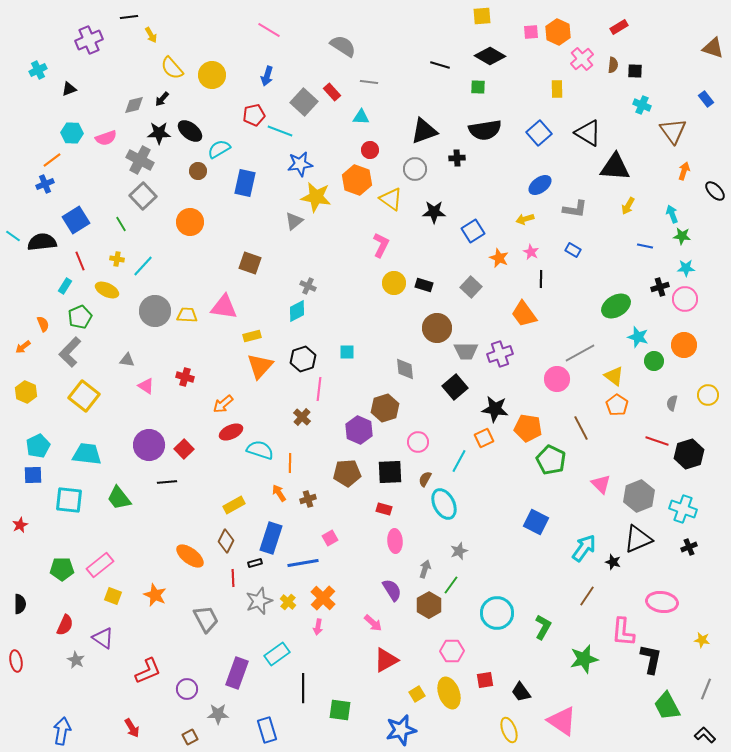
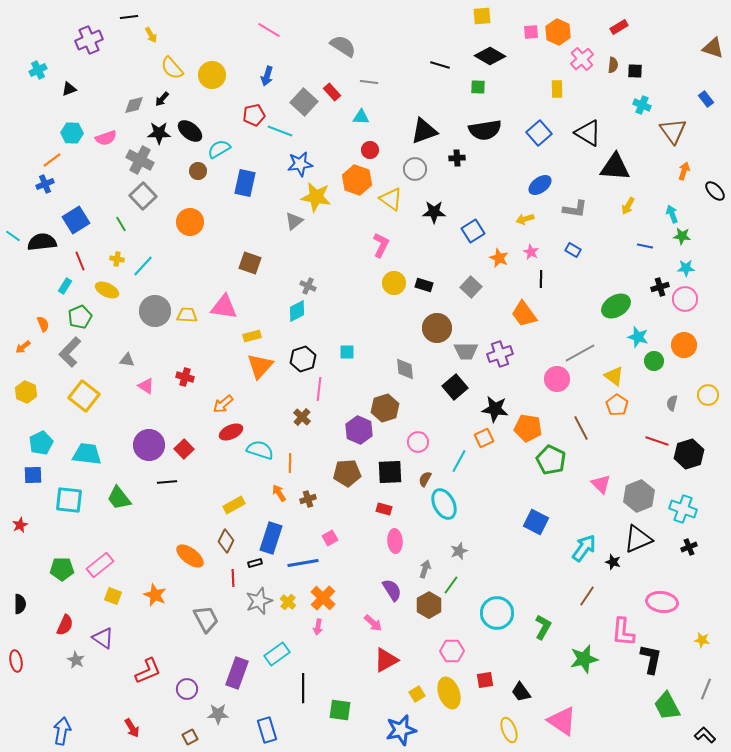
cyan pentagon at (38, 446): moved 3 px right, 3 px up
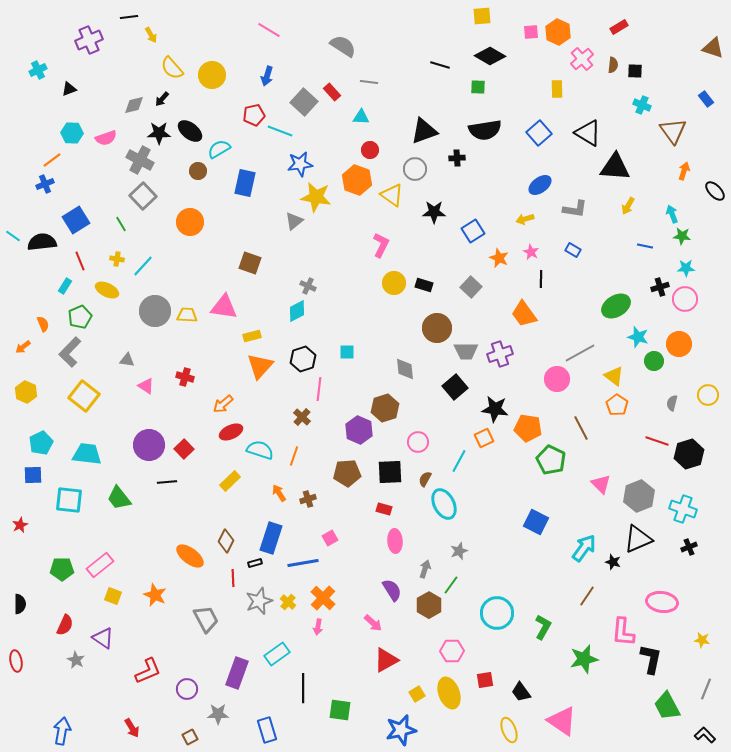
yellow triangle at (391, 199): moved 1 px right, 4 px up
orange circle at (684, 345): moved 5 px left, 1 px up
orange line at (290, 463): moved 4 px right, 7 px up; rotated 18 degrees clockwise
yellow rectangle at (234, 505): moved 4 px left, 24 px up; rotated 15 degrees counterclockwise
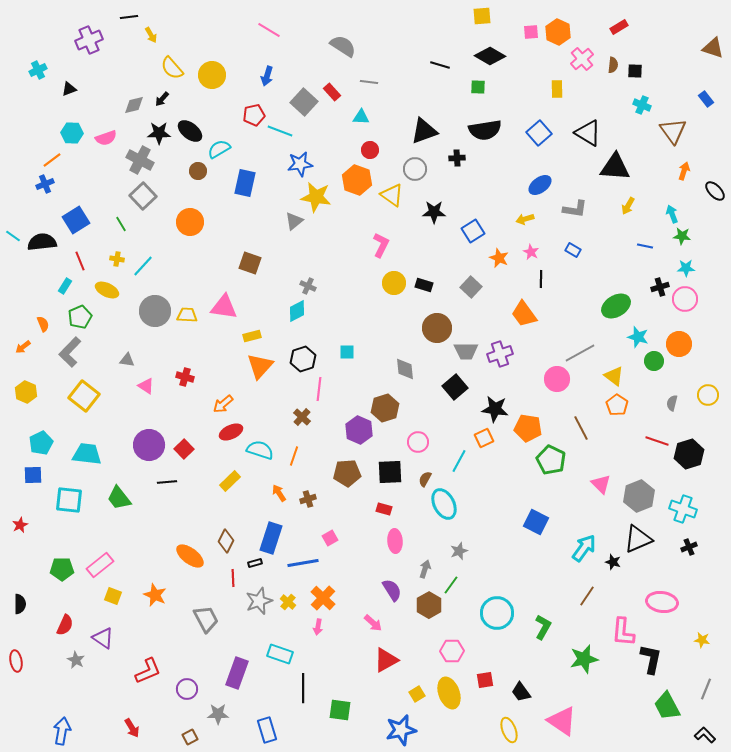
cyan rectangle at (277, 654): moved 3 px right; rotated 55 degrees clockwise
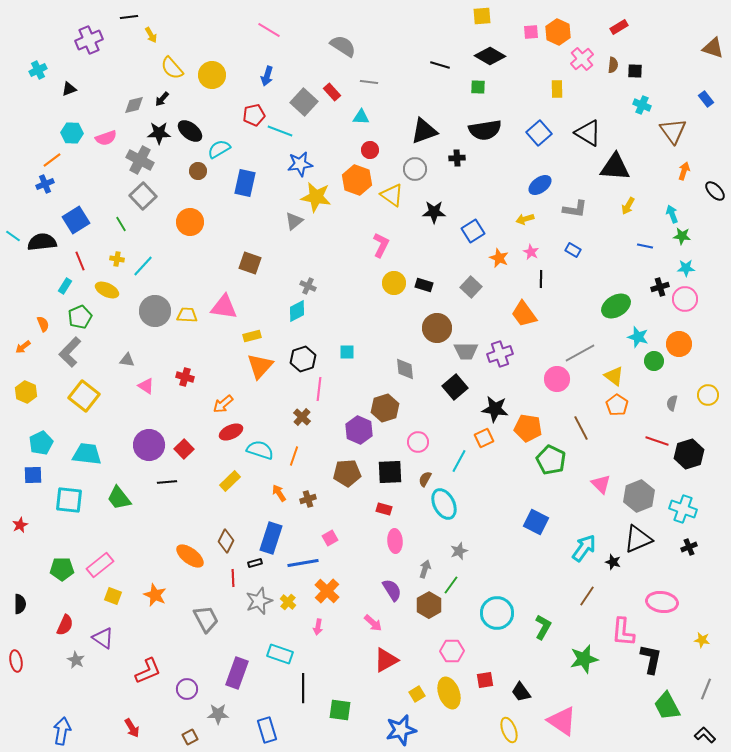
orange cross at (323, 598): moved 4 px right, 7 px up
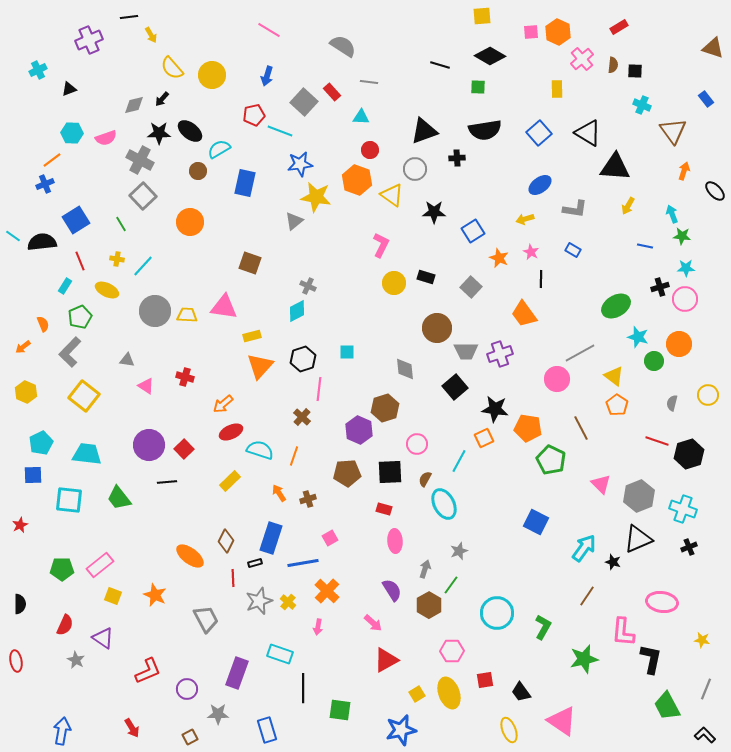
black rectangle at (424, 285): moved 2 px right, 8 px up
pink circle at (418, 442): moved 1 px left, 2 px down
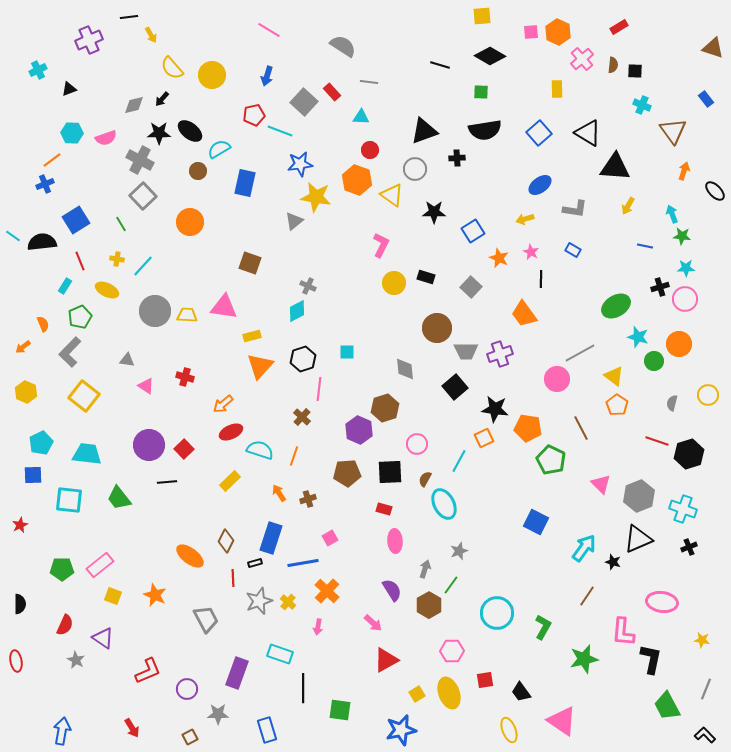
green square at (478, 87): moved 3 px right, 5 px down
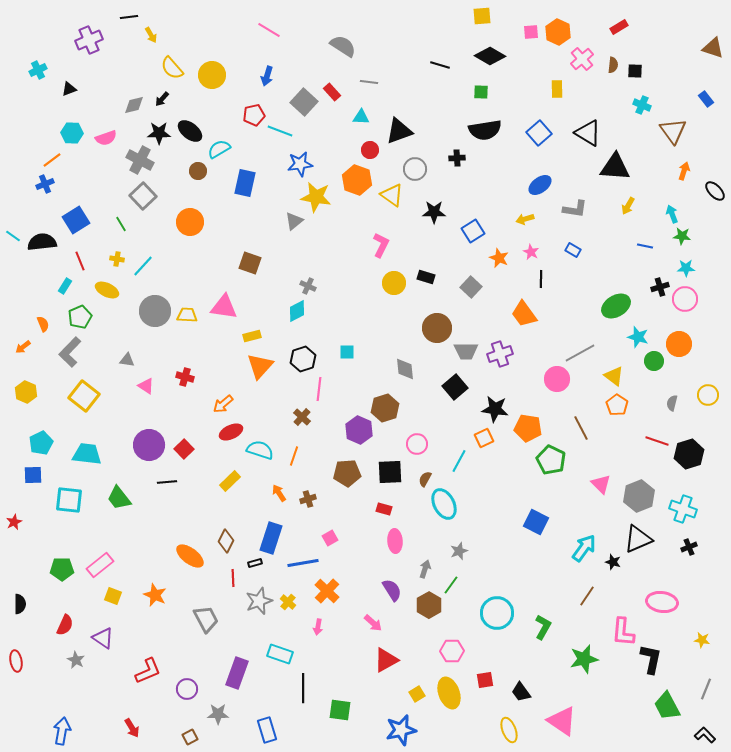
black triangle at (424, 131): moved 25 px left
red star at (20, 525): moved 6 px left, 3 px up
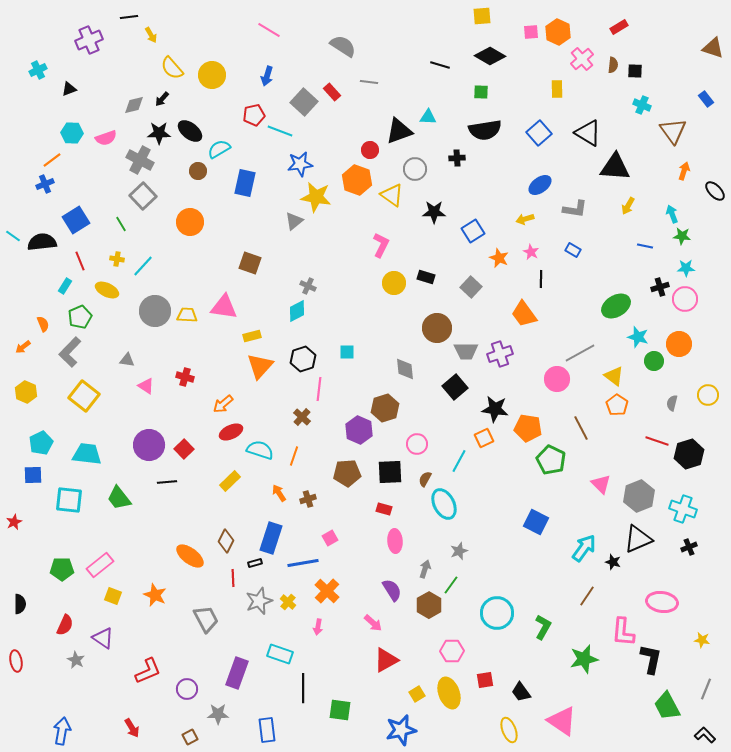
cyan triangle at (361, 117): moved 67 px right
blue rectangle at (267, 730): rotated 10 degrees clockwise
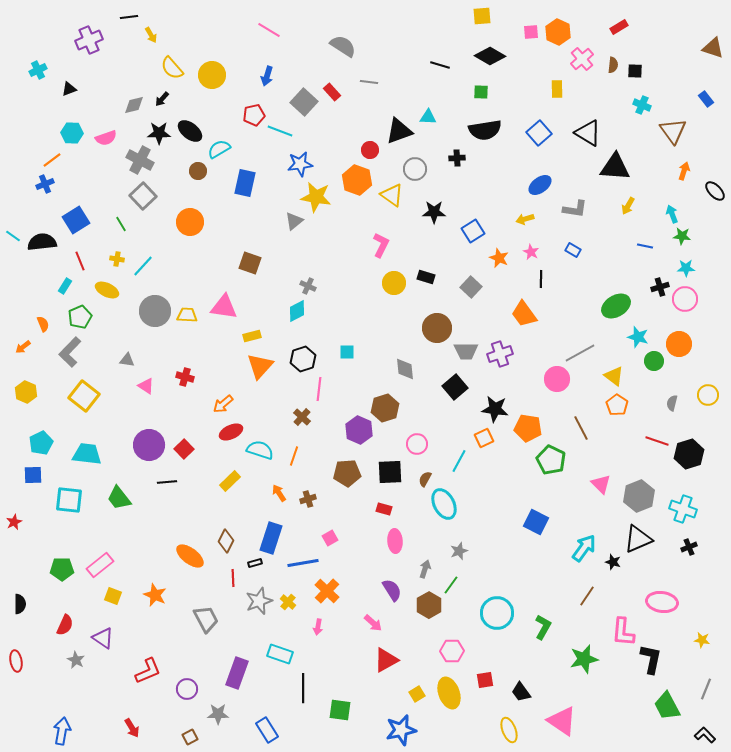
blue rectangle at (267, 730): rotated 25 degrees counterclockwise
